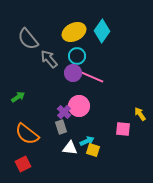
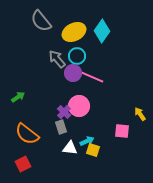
gray semicircle: moved 13 px right, 18 px up
gray arrow: moved 8 px right
pink square: moved 1 px left, 2 px down
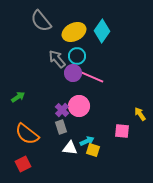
purple cross: moved 2 px left, 2 px up
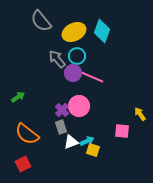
cyan diamond: rotated 15 degrees counterclockwise
white triangle: moved 1 px right, 6 px up; rotated 28 degrees counterclockwise
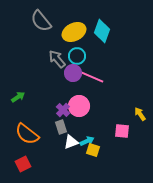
purple cross: moved 1 px right
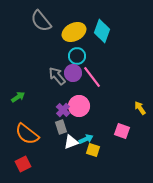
gray arrow: moved 17 px down
pink line: rotated 30 degrees clockwise
yellow arrow: moved 6 px up
pink square: rotated 14 degrees clockwise
cyan arrow: moved 1 px left, 2 px up
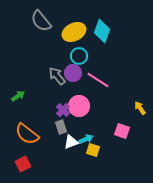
cyan circle: moved 2 px right
pink line: moved 6 px right, 3 px down; rotated 20 degrees counterclockwise
green arrow: moved 1 px up
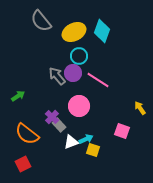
purple cross: moved 11 px left, 7 px down
gray rectangle: moved 2 px left, 2 px up; rotated 24 degrees counterclockwise
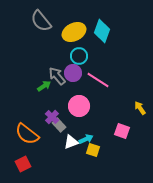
green arrow: moved 26 px right, 10 px up
